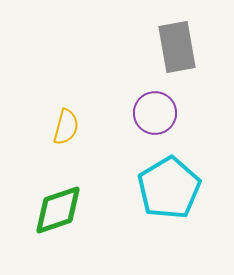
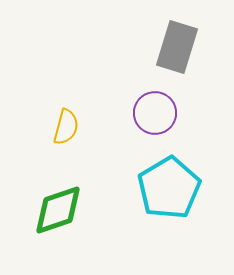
gray rectangle: rotated 27 degrees clockwise
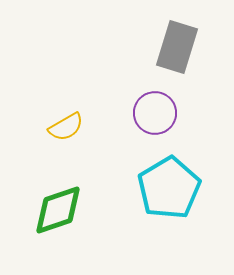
yellow semicircle: rotated 45 degrees clockwise
